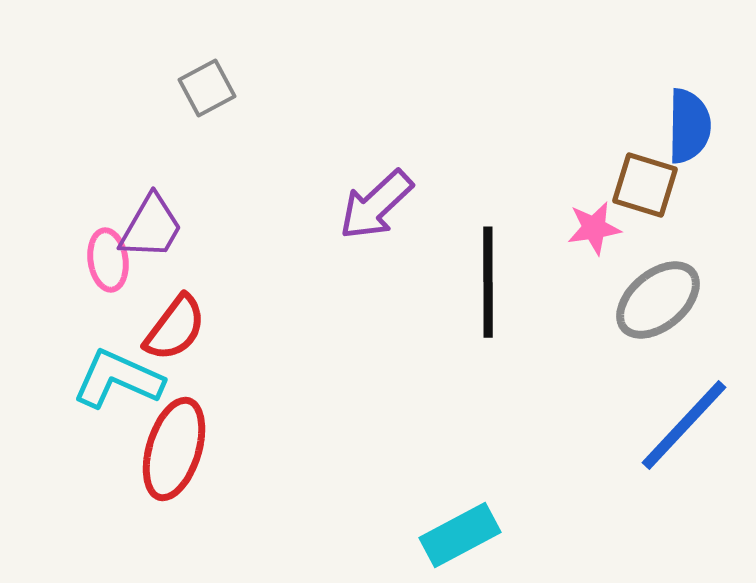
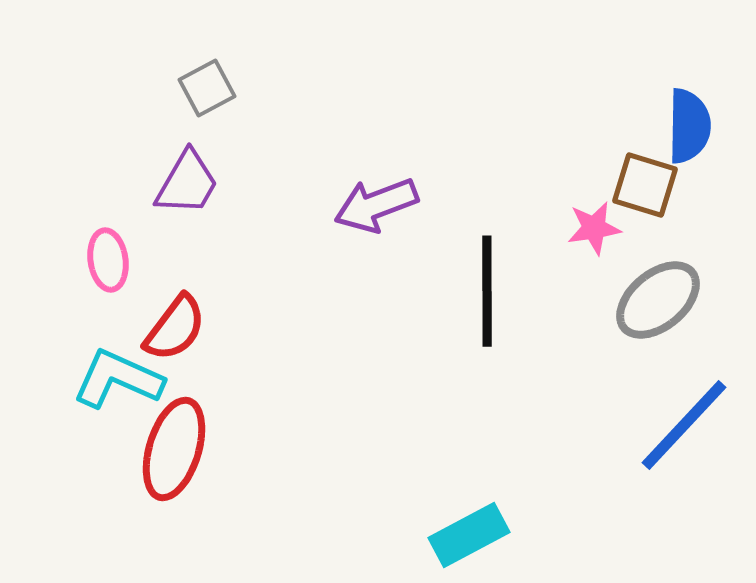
purple arrow: rotated 22 degrees clockwise
purple trapezoid: moved 36 px right, 44 px up
black line: moved 1 px left, 9 px down
cyan rectangle: moved 9 px right
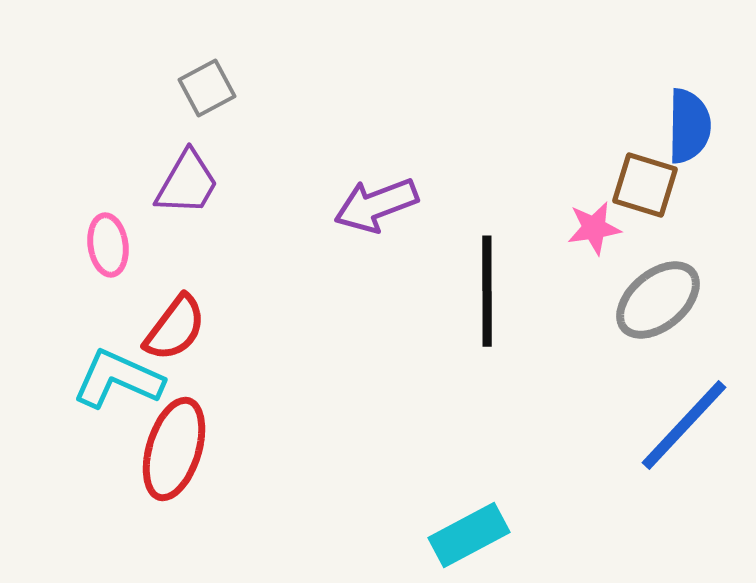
pink ellipse: moved 15 px up
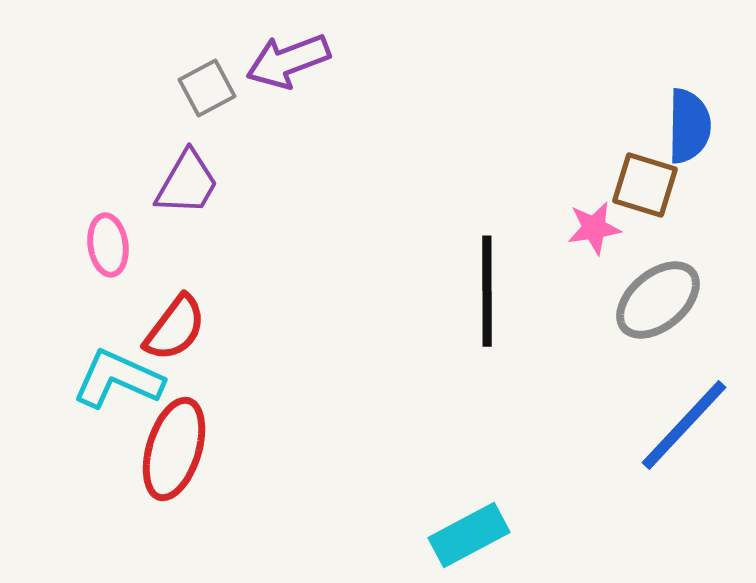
purple arrow: moved 88 px left, 144 px up
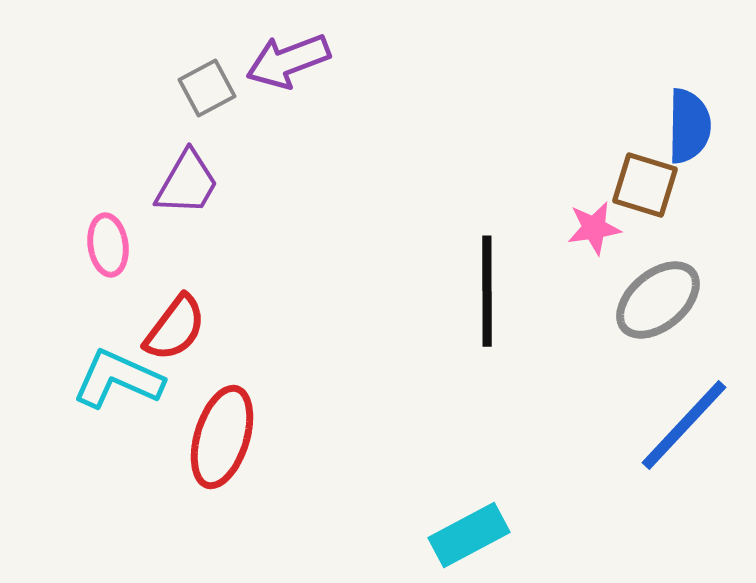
red ellipse: moved 48 px right, 12 px up
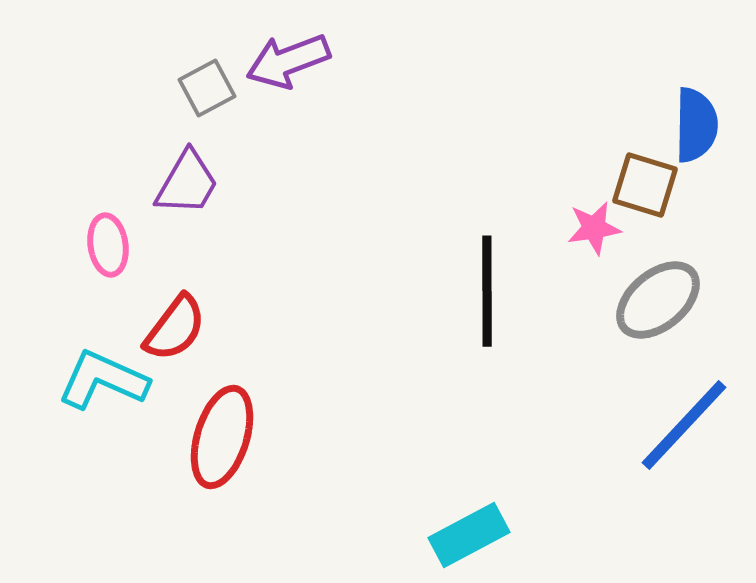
blue semicircle: moved 7 px right, 1 px up
cyan L-shape: moved 15 px left, 1 px down
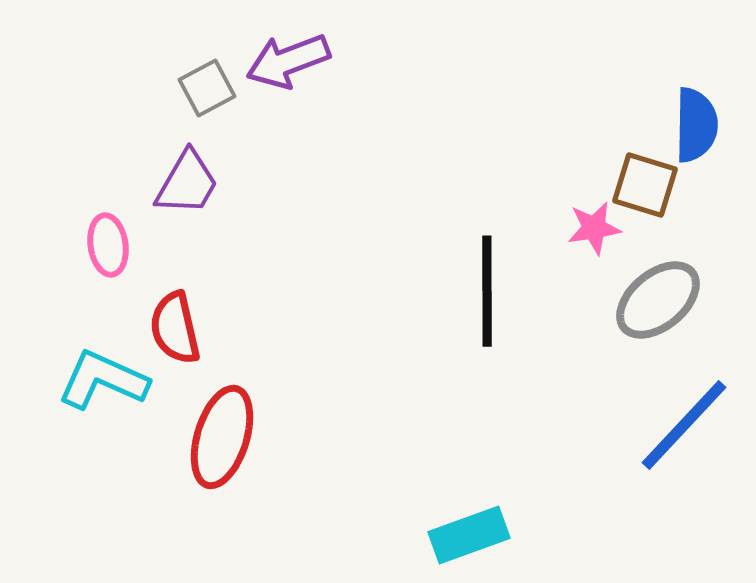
red semicircle: rotated 130 degrees clockwise
cyan rectangle: rotated 8 degrees clockwise
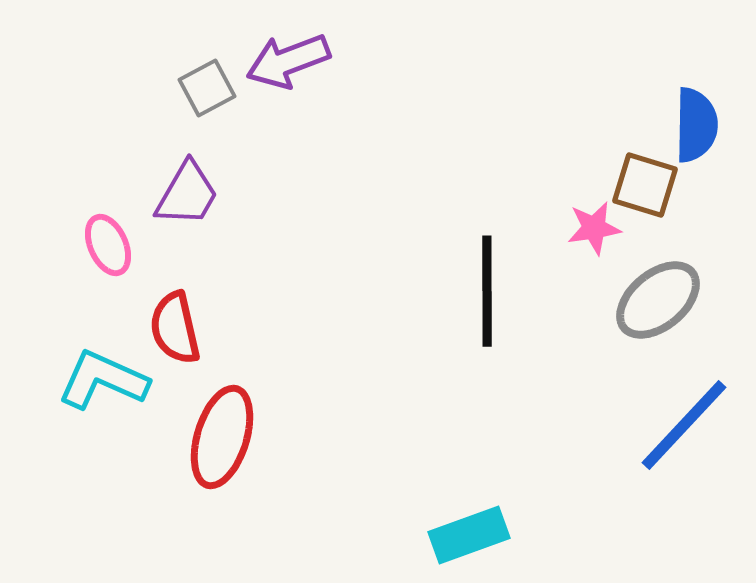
purple trapezoid: moved 11 px down
pink ellipse: rotated 16 degrees counterclockwise
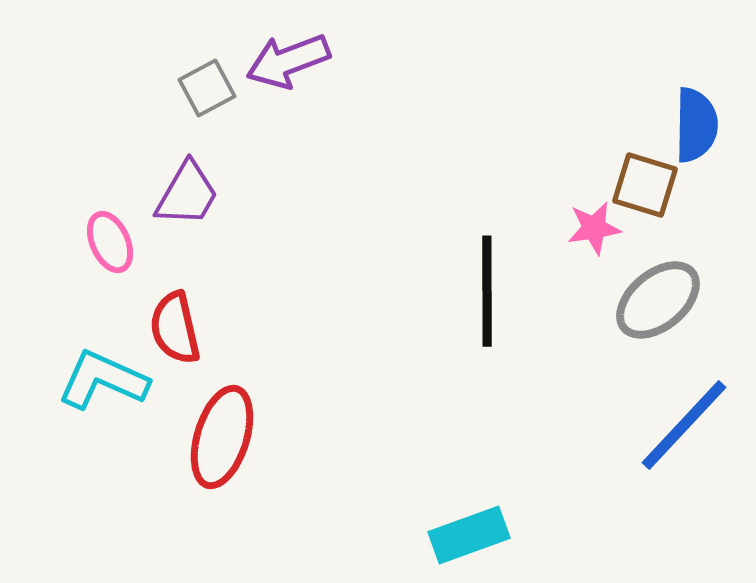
pink ellipse: moved 2 px right, 3 px up
